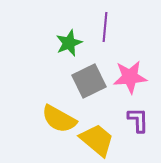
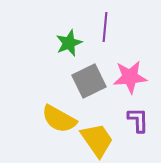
yellow trapezoid: rotated 15 degrees clockwise
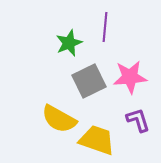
purple L-shape: rotated 16 degrees counterclockwise
yellow trapezoid: rotated 36 degrees counterclockwise
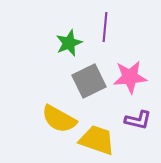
purple L-shape: rotated 120 degrees clockwise
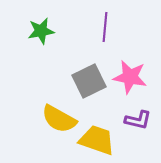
green star: moved 28 px left, 12 px up; rotated 12 degrees clockwise
pink star: rotated 16 degrees clockwise
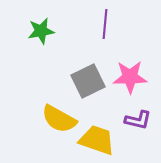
purple line: moved 3 px up
pink star: rotated 12 degrees counterclockwise
gray square: moved 1 px left
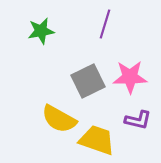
purple line: rotated 12 degrees clockwise
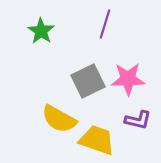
green star: rotated 28 degrees counterclockwise
pink star: moved 2 px left, 2 px down
